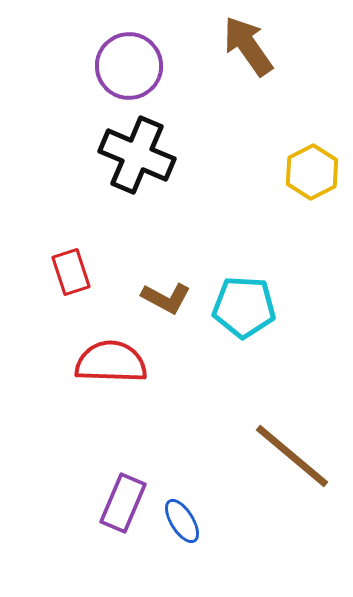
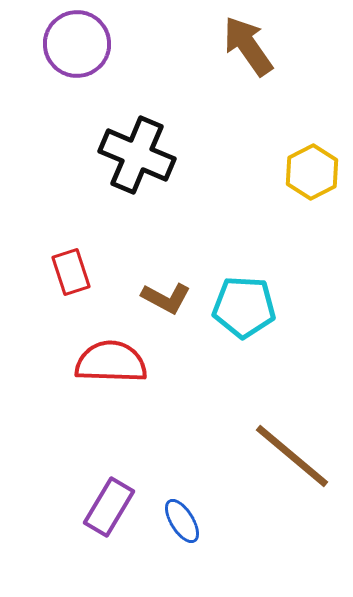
purple circle: moved 52 px left, 22 px up
purple rectangle: moved 14 px left, 4 px down; rotated 8 degrees clockwise
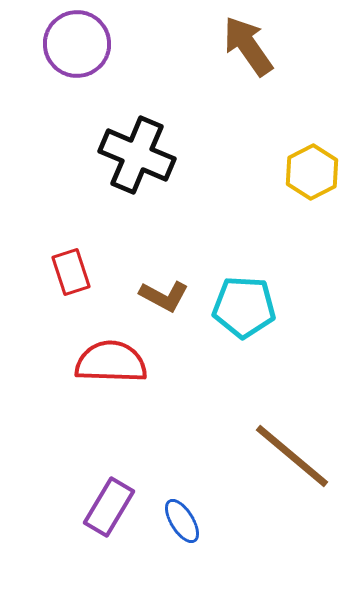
brown L-shape: moved 2 px left, 2 px up
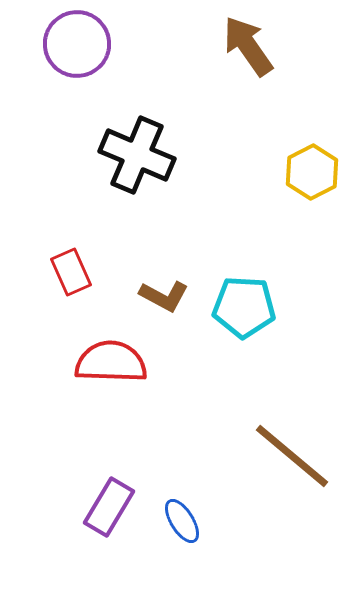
red rectangle: rotated 6 degrees counterclockwise
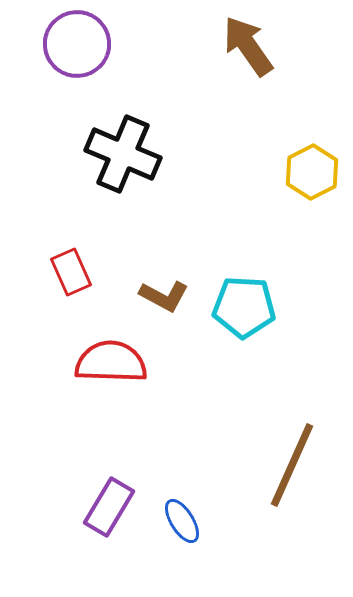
black cross: moved 14 px left, 1 px up
brown line: moved 9 px down; rotated 74 degrees clockwise
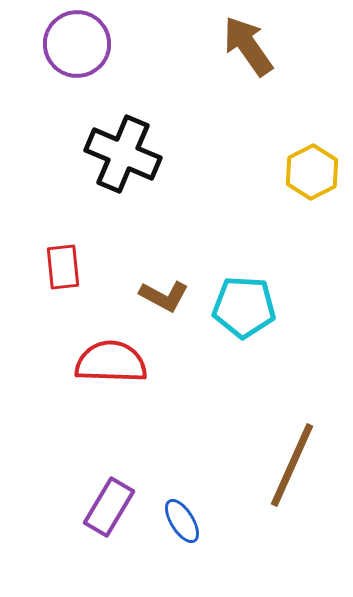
red rectangle: moved 8 px left, 5 px up; rotated 18 degrees clockwise
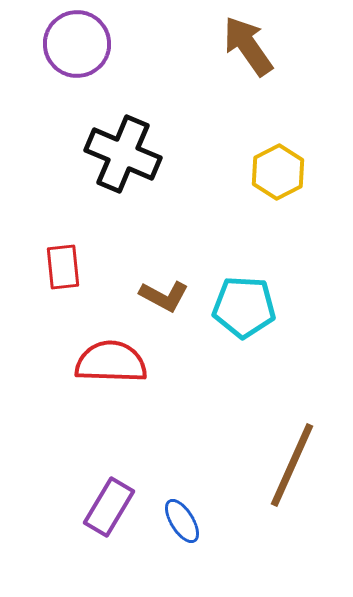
yellow hexagon: moved 34 px left
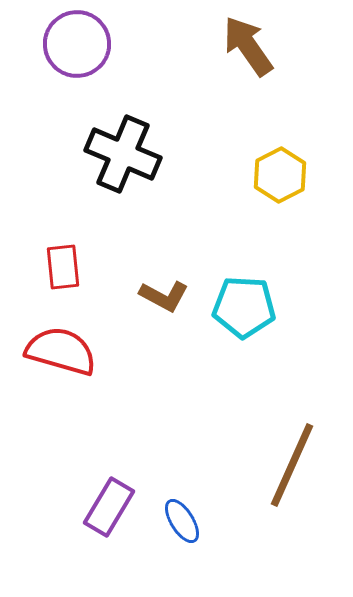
yellow hexagon: moved 2 px right, 3 px down
red semicircle: moved 50 px left, 11 px up; rotated 14 degrees clockwise
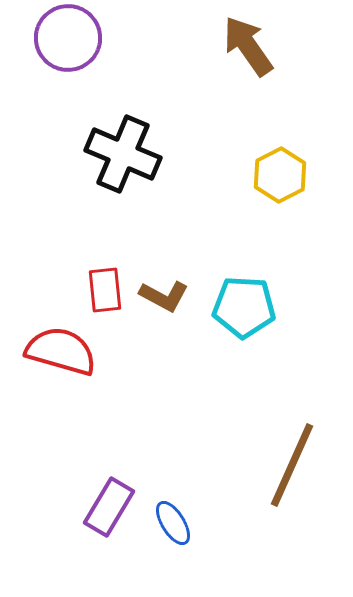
purple circle: moved 9 px left, 6 px up
red rectangle: moved 42 px right, 23 px down
blue ellipse: moved 9 px left, 2 px down
